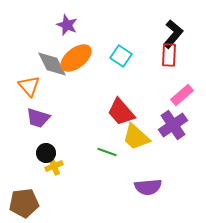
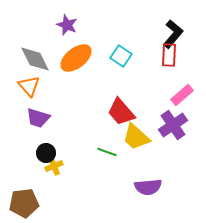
gray diamond: moved 17 px left, 5 px up
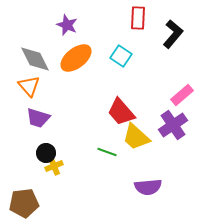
red rectangle: moved 31 px left, 37 px up
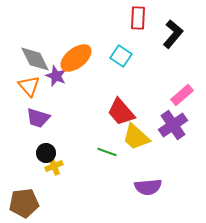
purple star: moved 11 px left, 51 px down
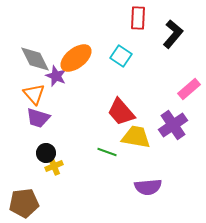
orange triangle: moved 5 px right, 8 px down
pink rectangle: moved 7 px right, 6 px up
yellow trapezoid: rotated 148 degrees clockwise
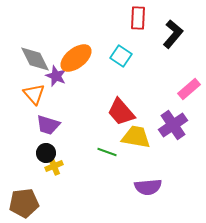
purple trapezoid: moved 10 px right, 7 px down
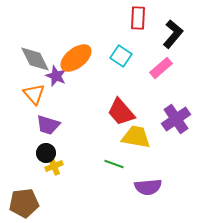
pink rectangle: moved 28 px left, 21 px up
purple cross: moved 3 px right, 6 px up
green line: moved 7 px right, 12 px down
